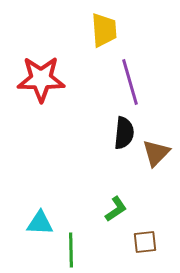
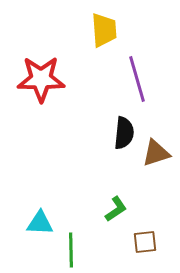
purple line: moved 7 px right, 3 px up
brown triangle: rotated 28 degrees clockwise
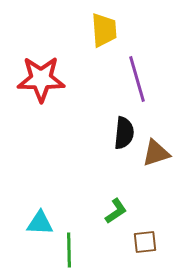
green L-shape: moved 2 px down
green line: moved 2 px left
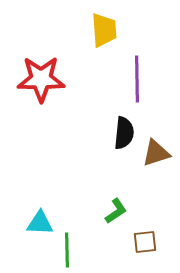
purple line: rotated 15 degrees clockwise
green line: moved 2 px left
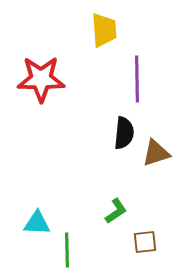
cyan triangle: moved 3 px left
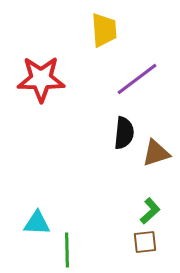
purple line: rotated 54 degrees clockwise
green L-shape: moved 34 px right; rotated 8 degrees counterclockwise
